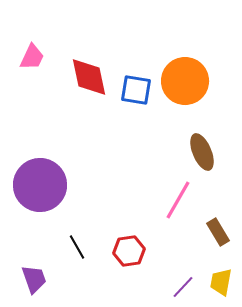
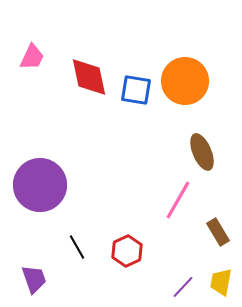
red hexagon: moved 2 px left; rotated 16 degrees counterclockwise
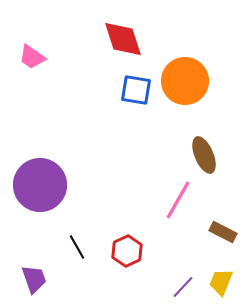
pink trapezoid: rotated 100 degrees clockwise
red diamond: moved 34 px right, 38 px up; rotated 6 degrees counterclockwise
brown ellipse: moved 2 px right, 3 px down
brown rectangle: moved 5 px right; rotated 32 degrees counterclockwise
yellow trapezoid: rotated 12 degrees clockwise
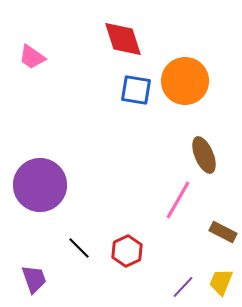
black line: moved 2 px right, 1 px down; rotated 15 degrees counterclockwise
